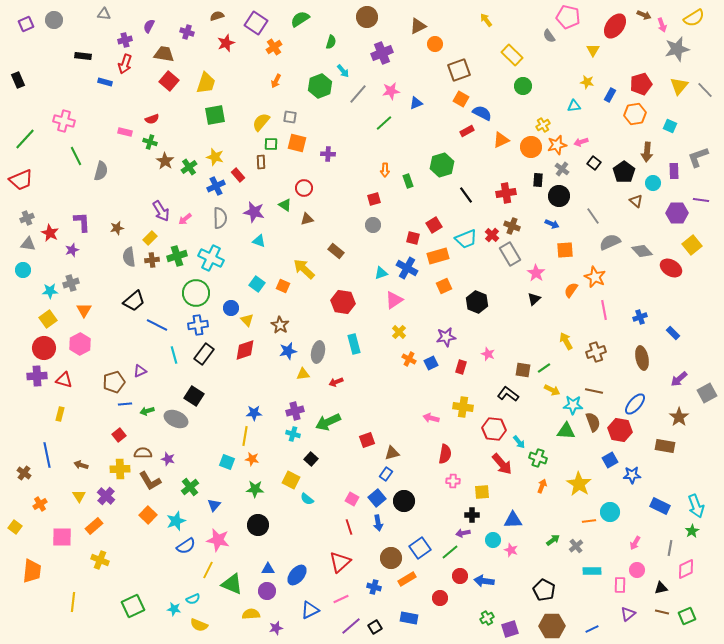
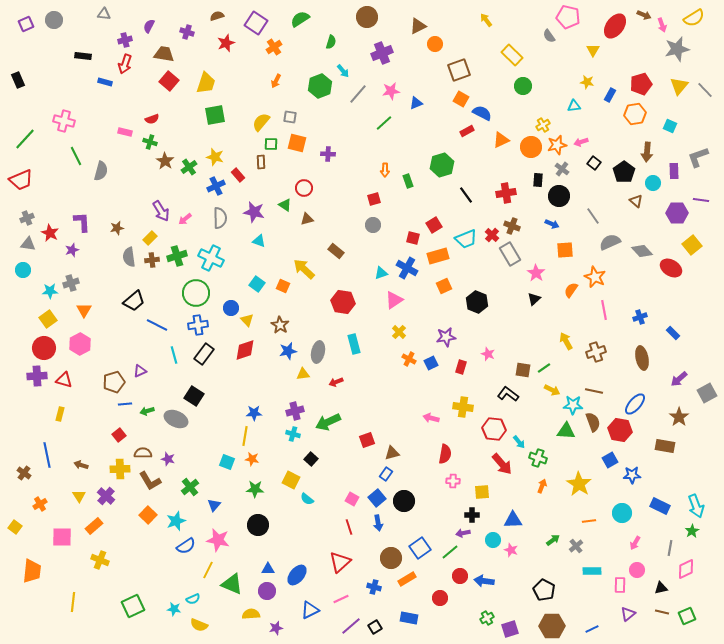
cyan circle at (610, 512): moved 12 px right, 1 px down
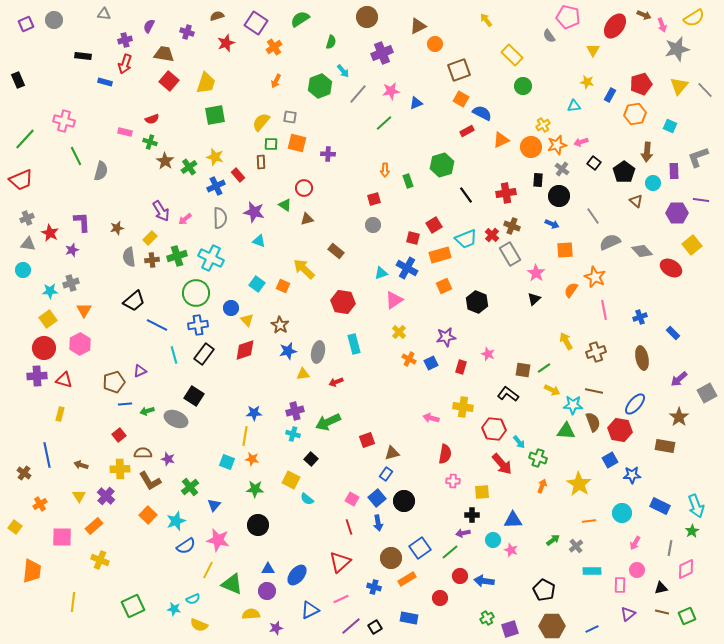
orange rectangle at (438, 256): moved 2 px right, 1 px up
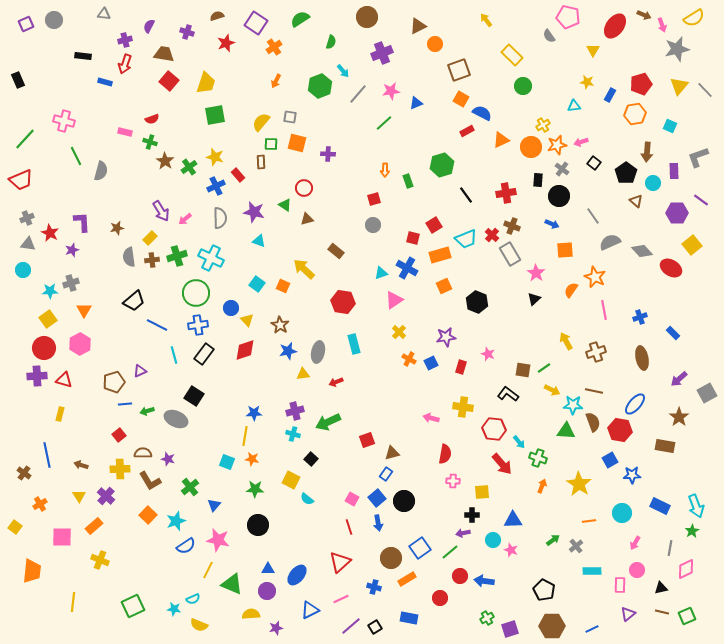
black pentagon at (624, 172): moved 2 px right, 1 px down
purple line at (701, 200): rotated 28 degrees clockwise
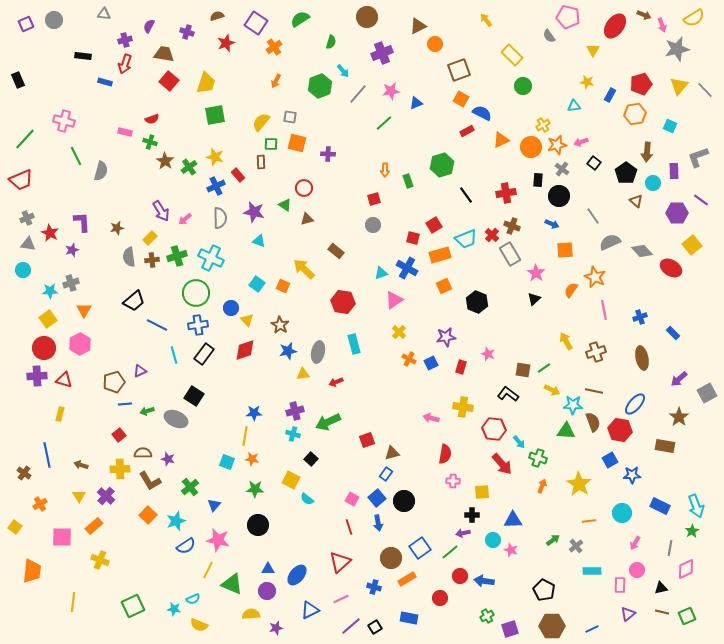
green cross at (487, 618): moved 2 px up
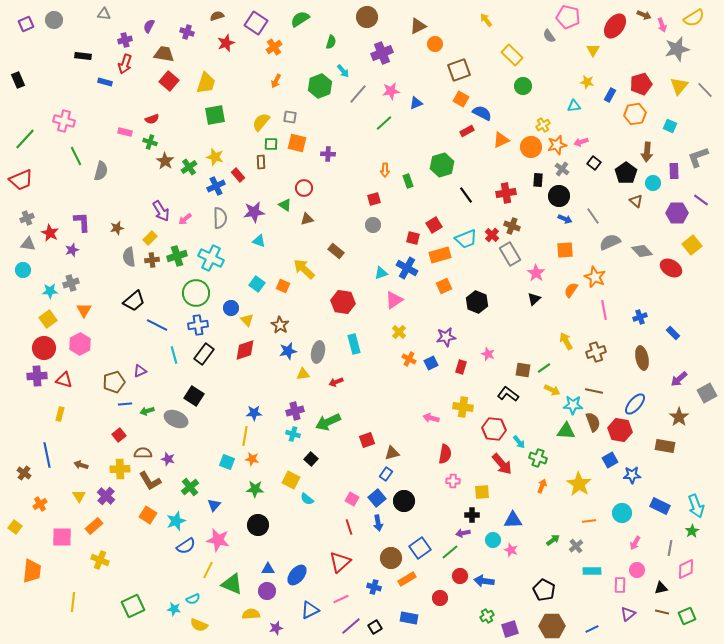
purple star at (254, 212): rotated 20 degrees counterclockwise
blue arrow at (552, 224): moved 13 px right, 5 px up
orange square at (148, 515): rotated 12 degrees counterclockwise
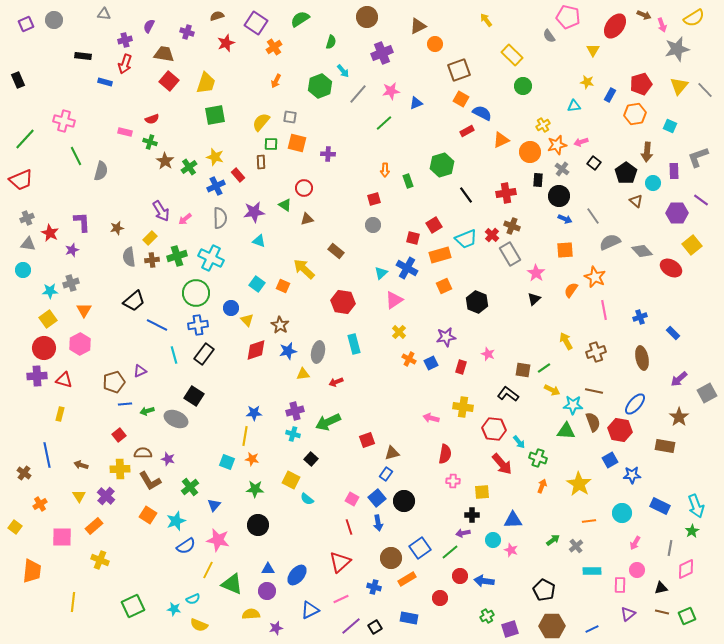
orange circle at (531, 147): moved 1 px left, 5 px down
cyan triangle at (381, 273): rotated 24 degrees counterclockwise
red diamond at (245, 350): moved 11 px right
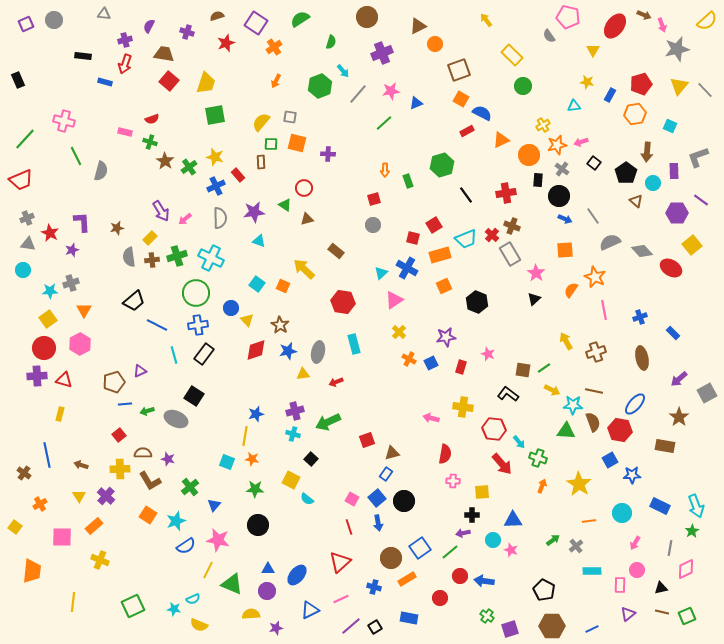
yellow semicircle at (694, 18): moved 13 px right, 3 px down; rotated 10 degrees counterclockwise
orange circle at (530, 152): moved 1 px left, 3 px down
blue star at (254, 413): moved 2 px right, 1 px down; rotated 14 degrees counterclockwise
green cross at (487, 616): rotated 24 degrees counterclockwise
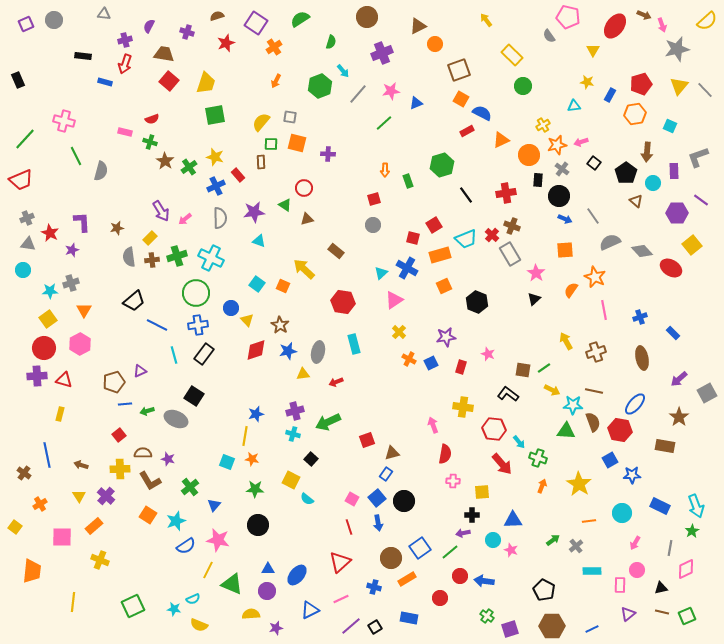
pink arrow at (431, 418): moved 2 px right, 7 px down; rotated 56 degrees clockwise
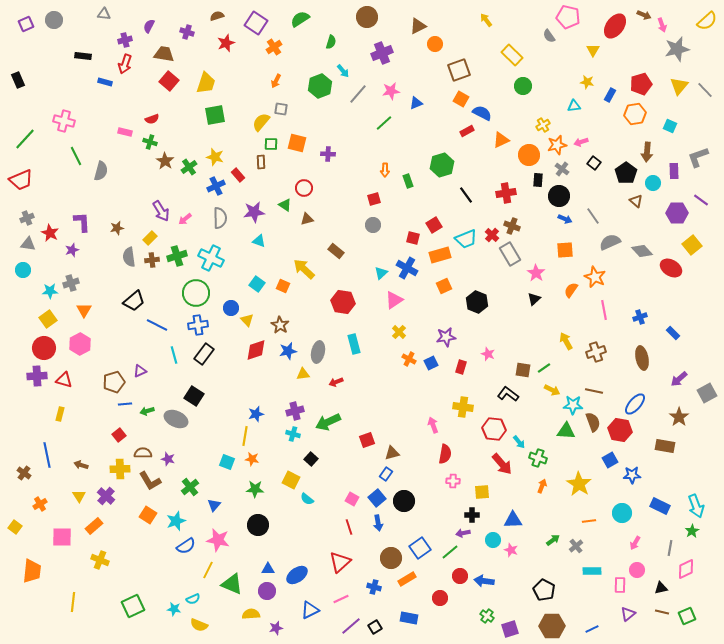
gray square at (290, 117): moved 9 px left, 8 px up
blue ellipse at (297, 575): rotated 15 degrees clockwise
